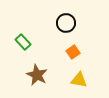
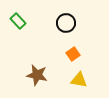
green rectangle: moved 5 px left, 21 px up
orange square: moved 2 px down
brown star: rotated 15 degrees counterclockwise
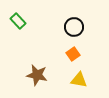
black circle: moved 8 px right, 4 px down
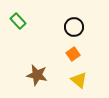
yellow triangle: rotated 30 degrees clockwise
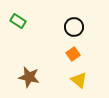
green rectangle: rotated 14 degrees counterclockwise
brown star: moved 8 px left, 2 px down
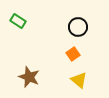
black circle: moved 4 px right
brown star: rotated 10 degrees clockwise
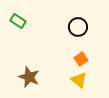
orange square: moved 8 px right, 5 px down
